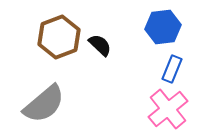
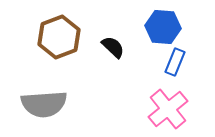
blue hexagon: rotated 12 degrees clockwise
black semicircle: moved 13 px right, 2 px down
blue rectangle: moved 3 px right, 7 px up
gray semicircle: rotated 36 degrees clockwise
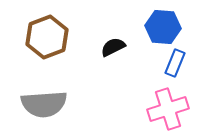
brown hexagon: moved 12 px left
black semicircle: rotated 70 degrees counterclockwise
blue rectangle: moved 1 px down
pink cross: rotated 21 degrees clockwise
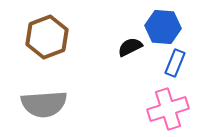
black semicircle: moved 17 px right
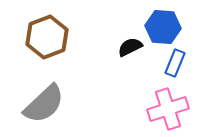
gray semicircle: rotated 39 degrees counterclockwise
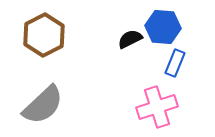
brown hexagon: moved 3 px left, 2 px up; rotated 6 degrees counterclockwise
black semicircle: moved 8 px up
gray semicircle: moved 1 px left, 1 px down
pink cross: moved 11 px left, 2 px up
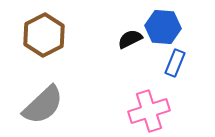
pink cross: moved 8 px left, 4 px down
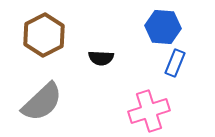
black semicircle: moved 29 px left, 19 px down; rotated 150 degrees counterclockwise
gray semicircle: moved 1 px left, 3 px up
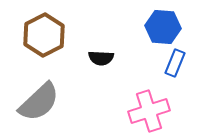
gray semicircle: moved 3 px left
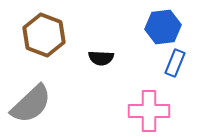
blue hexagon: rotated 12 degrees counterclockwise
brown hexagon: rotated 12 degrees counterclockwise
gray semicircle: moved 8 px left, 2 px down
pink cross: rotated 18 degrees clockwise
